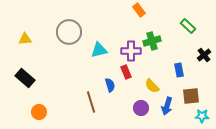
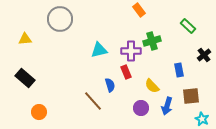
gray circle: moved 9 px left, 13 px up
brown line: moved 2 px right, 1 px up; rotated 25 degrees counterclockwise
cyan star: moved 3 px down; rotated 24 degrees clockwise
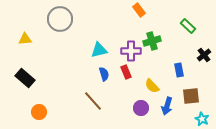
blue semicircle: moved 6 px left, 11 px up
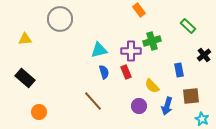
blue semicircle: moved 2 px up
purple circle: moved 2 px left, 2 px up
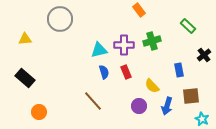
purple cross: moved 7 px left, 6 px up
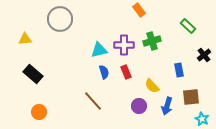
black rectangle: moved 8 px right, 4 px up
brown square: moved 1 px down
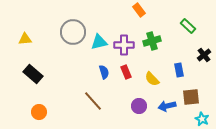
gray circle: moved 13 px right, 13 px down
cyan triangle: moved 8 px up
yellow semicircle: moved 7 px up
blue arrow: rotated 60 degrees clockwise
